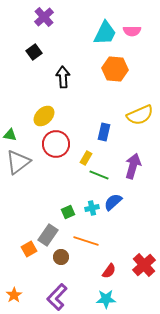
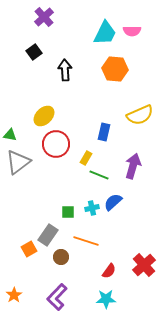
black arrow: moved 2 px right, 7 px up
green square: rotated 24 degrees clockwise
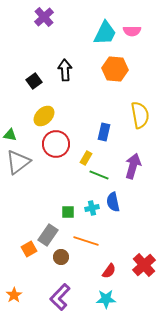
black square: moved 29 px down
yellow semicircle: rotated 76 degrees counterclockwise
blue semicircle: rotated 60 degrees counterclockwise
purple L-shape: moved 3 px right
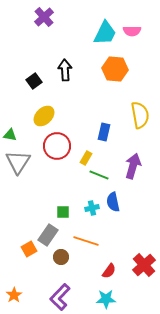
red circle: moved 1 px right, 2 px down
gray triangle: rotated 20 degrees counterclockwise
green square: moved 5 px left
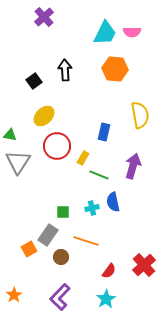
pink semicircle: moved 1 px down
yellow rectangle: moved 3 px left
cyan star: rotated 30 degrees counterclockwise
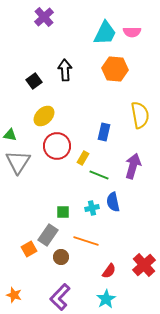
orange star: rotated 21 degrees counterclockwise
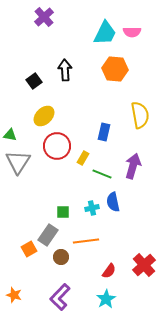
green line: moved 3 px right, 1 px up
orange line: rotated 25 degrees counterclockwise
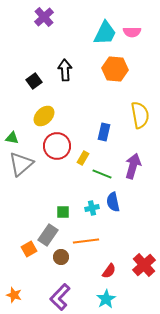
green triangle: moved 2 px right, 3 px down
gray triangle: moved 3 px right, 2 px down; rotated 16 degrees clockwise
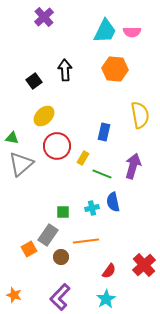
cyan trapezoid: moved 2 px up
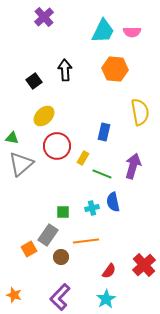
cyan trapezoid: moved 2 px left
yellow semicircle: moved 3 px up
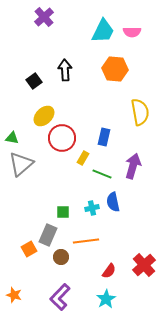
blue rectangle: moved 5 px down
red circle: moved 5 px right, 8 px up
gray rectangle: rotated 10 degrees counterclockwise
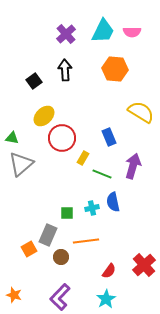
purple cross: moved 22 px right, 17 px down
yellow semicircle: moved 1 px right; rotated 48 degrees counterclockwise
blue rectangle: moved 5 px right; rotated 36 degrees counterclockwise
green square: moved 4 px right, 1 px down
